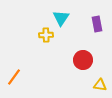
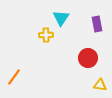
red circle: moved 5 px right, 2 px up
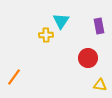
cyan triangle: moved 3 px down
purple rectangle: moved 2 px right, 2 px down
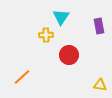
cyan triangle: moved 4 px up
red circle: moved 19 px left, 3 px up
orange line: moved 8 px right; rotated 12 degrees clockwise
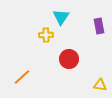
red circle: moved 4 px down
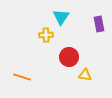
purple rectangle: moved 2 px up
red circle: moved 2 px up
orange line: rotated 60 degrees clockwise
yellow triangle: moved 15 px left, 10 px up
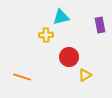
cyan triangle: rotated 42 degrees clockwise
purple rectangle: moved 1 px right, 1 px down
yellow triangle: rotated 40 degrees counterclockwise
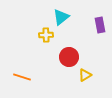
cyan triangle: rotated 24 degrees counterclockwise
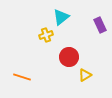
purple rectangle: rotated 14 degrees counterclockwise
yellow cross: rotated 16 degrees counterclockwise
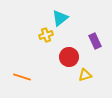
cyan triangle: moved 1 px left, 1 px down
purple rectangle: moved 5 px left, 16 px down
yellow triangle: rotated 16 degrees clockwise
